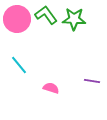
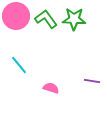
green L-shape: moved 4 px down
pink circle: moved 1 px left, 3 px up
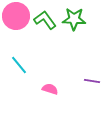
green L-shape: moved 1 px left, 1 px down
pink semicircle: moved 1 px left, 1 px down
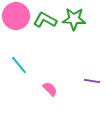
green L-shape: rotated 25 degrees counterclockwise
pink semicircle: rotated 28 degrees clockwise
